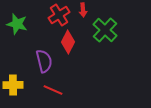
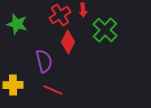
red cross: moved 1 px right
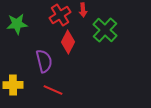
green star: rotated 20 degrees counterclockwise
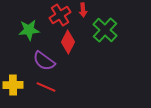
green star: moved 12 px right, 6 px down
purple semicircle: rotated 140 degrees clockwise
red line: moved 7 px left, 3 px up
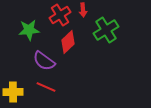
green cross: moved 1 px right; rotated 15 degrees clockwise
red diamond: rotated 20 degrees clockwise
yellow cross: moved 7 px down
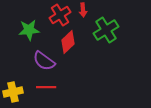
red line: rotated 24 degrees counterclockwise
yellow cross: rotated 12 degrees counterclockwise
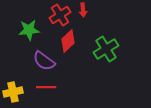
green cross: moved 19 px down
red diamond: moved 1 px up
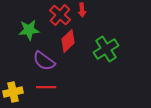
red arrow: moved 1 px left
red cross: rotated 15 degrees counterclockwise
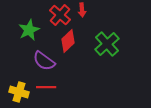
green star: rotated 20 degrees counterclockwise
green cross: moved 1 px right, 5 px up; rotated 10 degrees counterclockwise
yellow cross: moved 6 px right; rotated 30 degrees clockwise
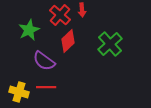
green cross: moved 3 px right
